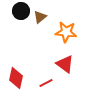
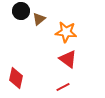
brown triangle: moved 1 px left, 2 px down
red triangle: moved 3 px right, 5 px up
red line: moved 17 px right, 4 px down
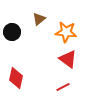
black circle: moved 9 px left, 21 px down
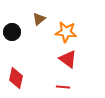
red line: rotated 32 degrees clockwise
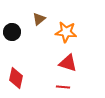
red triangle: moved 4 px down; rotated 18 degrees counterclockwise
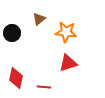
black circle: moved 1 px down
red triangle: rotated 36 degrees counterclockwise
red line: moved 19 px left
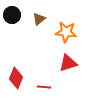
black circle: moved 18 px up
red diamond: rotated 10 degrees clockwise
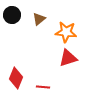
red triangle: moved 5 px up
red line: moved 1 px left
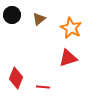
orange star: moved 5 px right, 4 px up; rotated 20 degrees clockwise
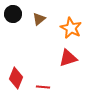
black circle: moved 1 px right, 1 px up
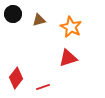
brown triangle: moved 1 px down; rotated 24 degrees clockwise
orange star: moved 1 px up
red diamond: rotated 15 degrees clockwise
red line: rotated 24 degrees counterclockwise
